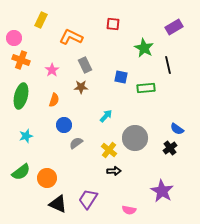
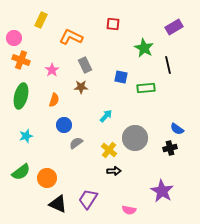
black cross: rotated 24 degrees clockwise
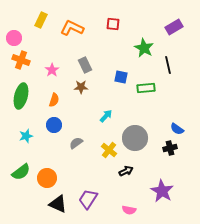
orange L-shape: moved 1 px right, 9 px up
blue circle: moved 10 px left
black arrow: moved 12 px right; rotated 24 degrees counterclockwise
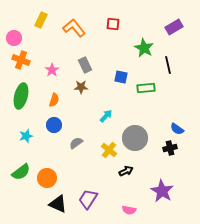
orange L-shape: moved 2 px right; rotated 25 degrees clockwise
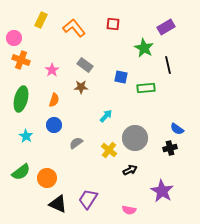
purple rectangle: moved 8 px left
gray rectangle: rotated 28 degrees counterclockwise
green ellipse: moved 3 px down
cyan star: rotated 24 degrees counterclockwise
black arrow: moved 4 px right, 1 px up
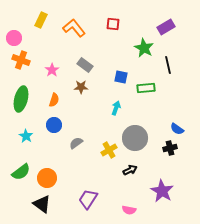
cyan arrow: moved 10 px right, 8 px up; rotated 24 degrees counterclockwise
yellow cross: rotated 21 degrees clockwise
black triangle: moved 16 px left; rotated 12 degrees clockwise
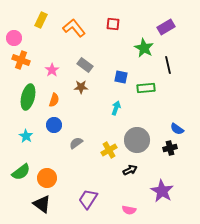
green ellipse: moved 7 px right, 2 px up
gray circle: moved 2 px right, 2 px down
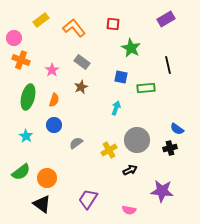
yellow rectangle: rotated 28 degrees clockwise
purple rectangle: moved 8 px up
green star: moved 13 px left
gray rectangle: moved 3 px left, 3 px up
brown star: rotated 24 degrees counterclockwise
purple star: rotated 25 degrees counterclockwise
